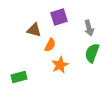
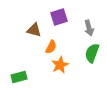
orange semicircle: moved 1 px right, 2 px down
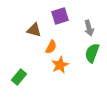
purple square: moved 1 px right, 1 px up
green rectangle: rotated 35 degrees counterclockwise
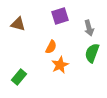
brown triangle: moved 16 px left, 6 px up
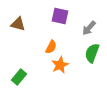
purple square: rotated 30 degrees clockwise
gray arrow: rotated 56 degrees clockwise
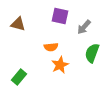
gray arrow: moved 5 px left, 1 px up
orange semicircle: rotated 56 degrees clockwise
